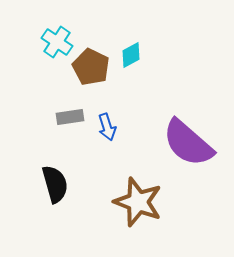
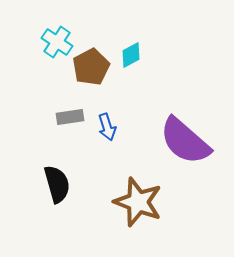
brown pentagon: rotated 18 degrees clockwise
purple semicircle: moved 3 px left, 2 px up
black semicircle: moved 2 px right
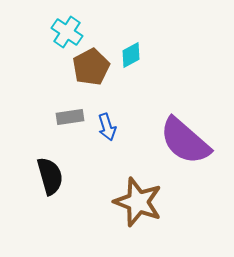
cyan cross: moved 10 px right, 10 px up
black semicircle: moved 7 px left, 8 px up
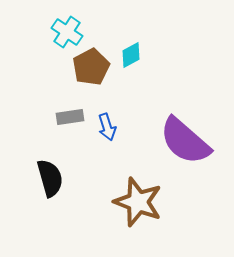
black semicircle: moved 2 px down
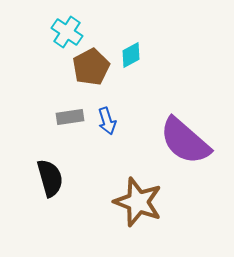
blue arrow: moved 6 px up
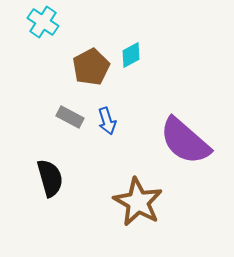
cyan cross: moved 24 px left, 10 px up
gray rectangle: rotated 36 degrees clockwise
brown star: rotated 9 degrees clockwise
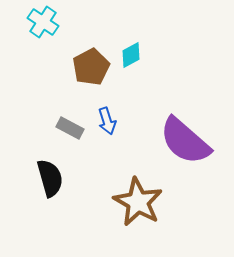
gray rectangle: moved 11 px down
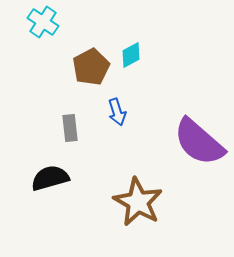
blue arrow: moved 10 px right, 9 px up
gray rectangle: rotated 56 degrees clockwise
purple semicircle: moved 14 px right, 1 px down
black semicircle: rotated 90 degrees counterclockwise
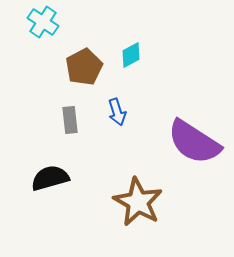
brown pentagon: moved 7 px left
gray rectangle: moved 8 px up
purple semicircle: moved 5 px left; rotated 8 degrees counterclockwise
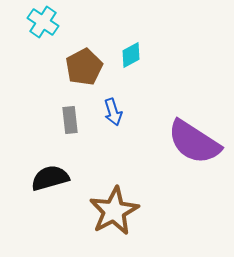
blue arrow: moved 4 px left
brown star: moved 24 px left, 9 px down; rotated 15 degrees clockwise
